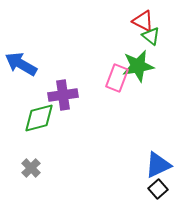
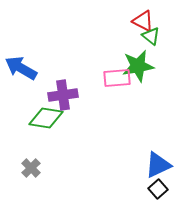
blue arrow: moved 4 px down
pink rectangle: rotated 64 degrees clockwise
green diamond: moved 7 px right; rotated 24 degrees clockwise
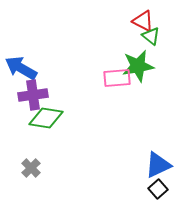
purple cross: moved 30 px left
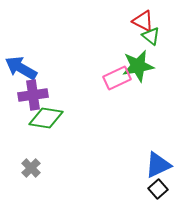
pink rectangle: rotated 20 degrees counterclockwise
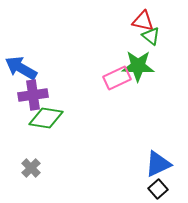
red triangle: rotated 15 degrees counterclockwise
green star: rotated 12 degrees clockwise
blue triangle: moved 1 px up
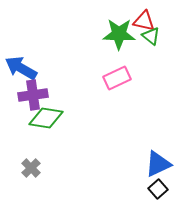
red triangle: moved 1 px right
green star: moved 19 px left, 32 px up
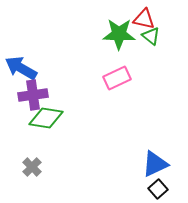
red triangle: moved 2 px up
blue triangle: moved 3 px left
gray cross: moved 1 px right, 1 px up
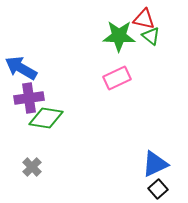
green star: moved 2 px down
purple cross: moved 4 px left, 3 px down
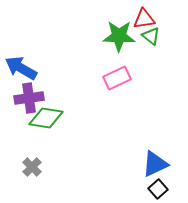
red triangle: rotated 20 degrees counterclockwise
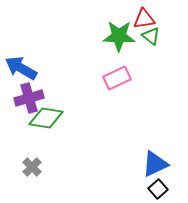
purple cross: rotated 8 degrees counterclockwise
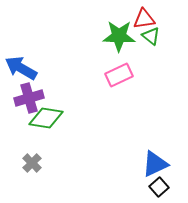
pink rectangle: moved 2 px right, 3 px up
gray cross: moved 4 px up
black square: moved 1 px right, 2 px up
